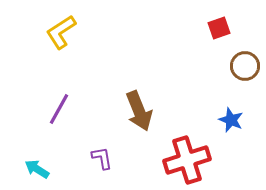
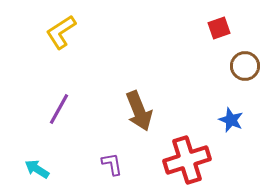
purple L-shape: moved 10 px right, 6 px down
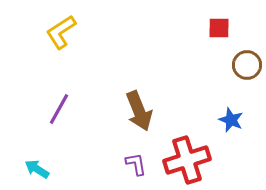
red square: rotated 20 degrees clockwise
brown circle: moved 2 px right, 1 px up
purple L-shape: moved 24 px right
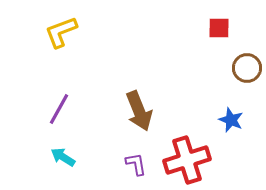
yellow L-shape: rotated 12 degrees clockwise
brown circle: moved 3 px down
cyan arrow: moved 26 px right, 12 px up
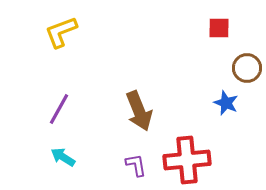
blue star: moved 5 px left, 17 px up
red cross: rotated 12 degrees clockwise
purple L-shape: moved 1 px down
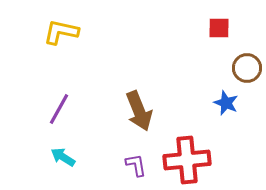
yellow L-shape: rotated 33 degrees clockwise
